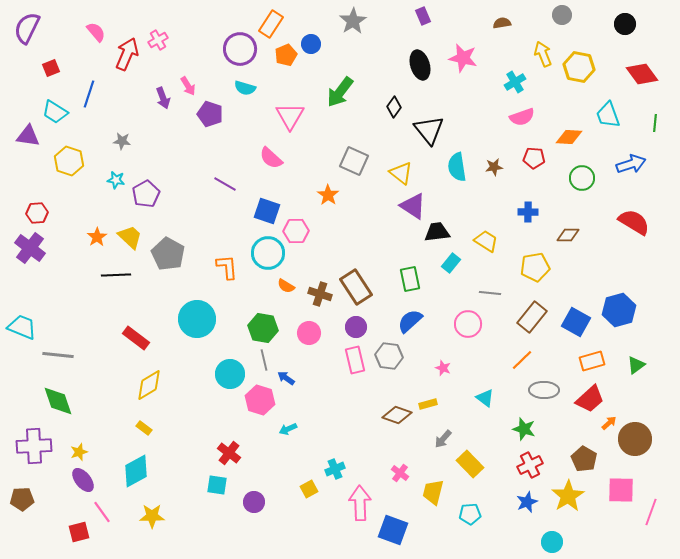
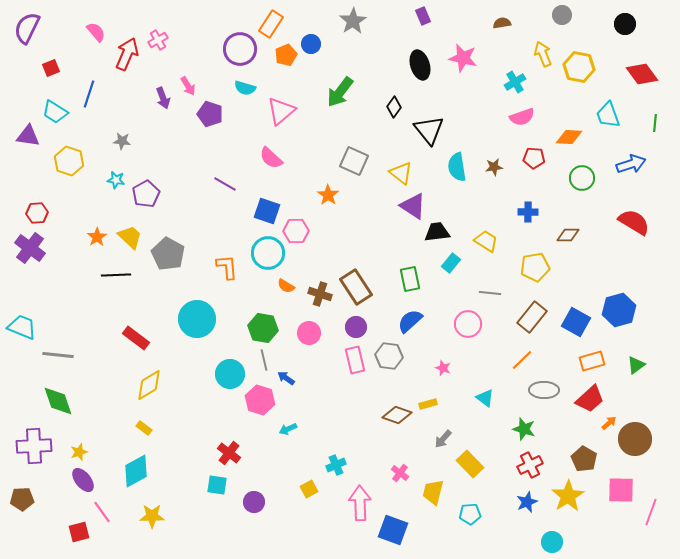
pink triangle at (290, 116): moved 9 px left, 5 px up; rotated 20 degrees clockwise
cyan cross at (335, 469): moved 1 px right, 4 px up
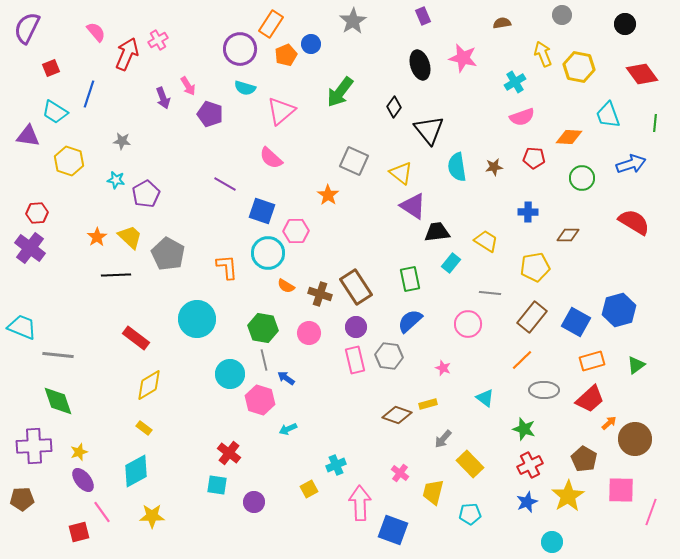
blue square at (267, 211): moved 5 px left
